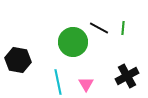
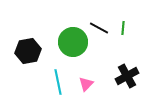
black hexagon: moved 10 px right, 9 px up; rotated 20 degrees counterclockwise
pink triangle: rotated 14 degrees clockwise
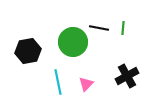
black line: rotated 18 degrees counterclockwise
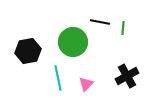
black line: moved 1 px right, 6 px up
cyan line: moved 4 px up
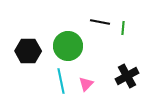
green circle: moved 5 px left, 4 px down
black hexagon: rotated 10 degrees clockwise
cyan line: moved 3 px right, 3 px down
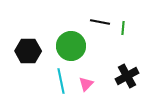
green circle: moved 3 px right
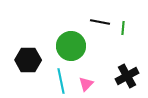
black hexagon: moved 9 px down
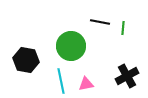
black hexagon: moved 2 px left; rotated 10 degrees clockwise
pink triangle: rotated 35 degrees clockwise
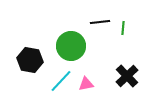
black line: rotated 18 degrees counterclockwise
black hexagon: moved 4 px right
black cross: rotated 15 degrees counterclockwise
cyan line: rotated 55 degrees clockwise
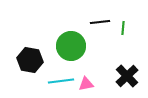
cyan line: rotated 40 degrees clockwise
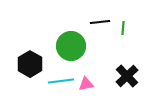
black hexagon: moved 4 px down; rotated 20 degrees clockwise
